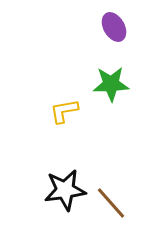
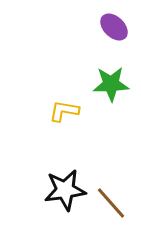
purple ellipse: rotated 16 degrees counterclockwise
yellow L-shape: rotated 20 degrees clockwise
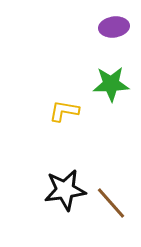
purple ellipse: rotated 52 degrees counterclockwise
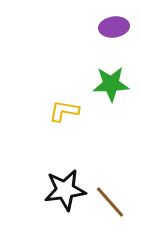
brown line: moved 1 px left, 1 px up
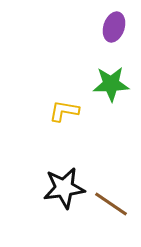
purple ellipse: rotated 64 degrees counterclockwise
black star: moved 1 px left, 2 px up
brown line: moved 1 px right, 2 px down; rotated 15 degrees counterclockwise
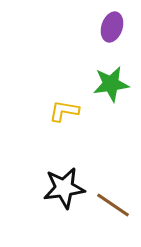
purple ellipse: moved 2 px left
green star: rotated 6 degrees counterclockwise
brown line: moved 2 px right, 1 px down
